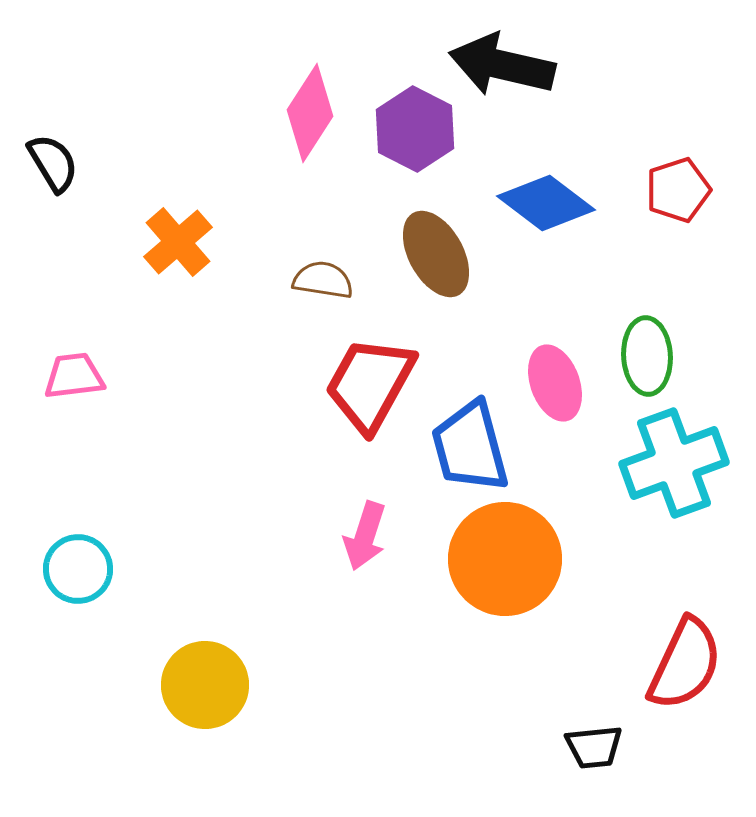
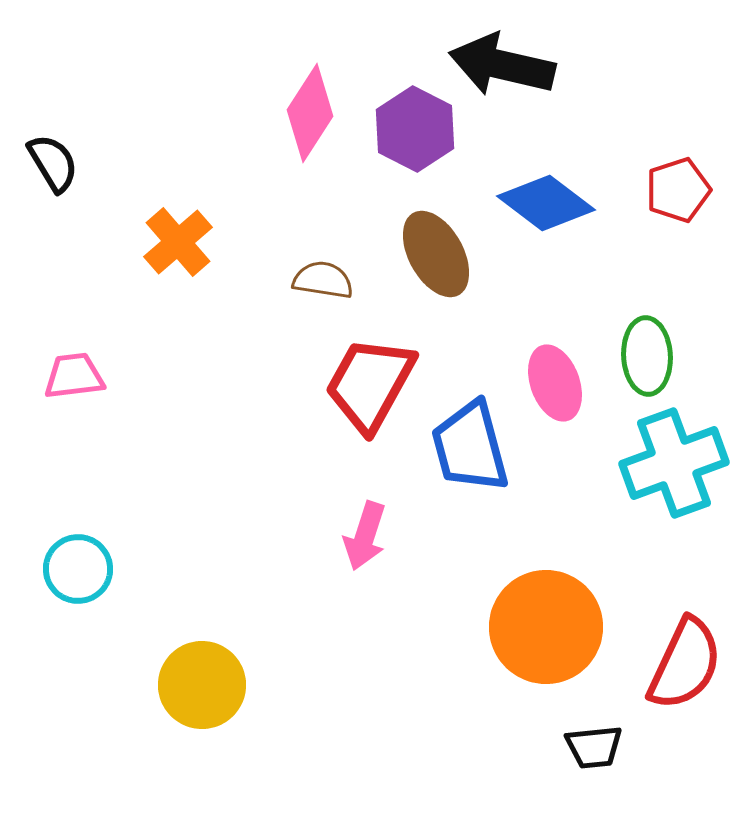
orange circle: moved 41 px right, 68 px down
yellow circle: moved 3 px left
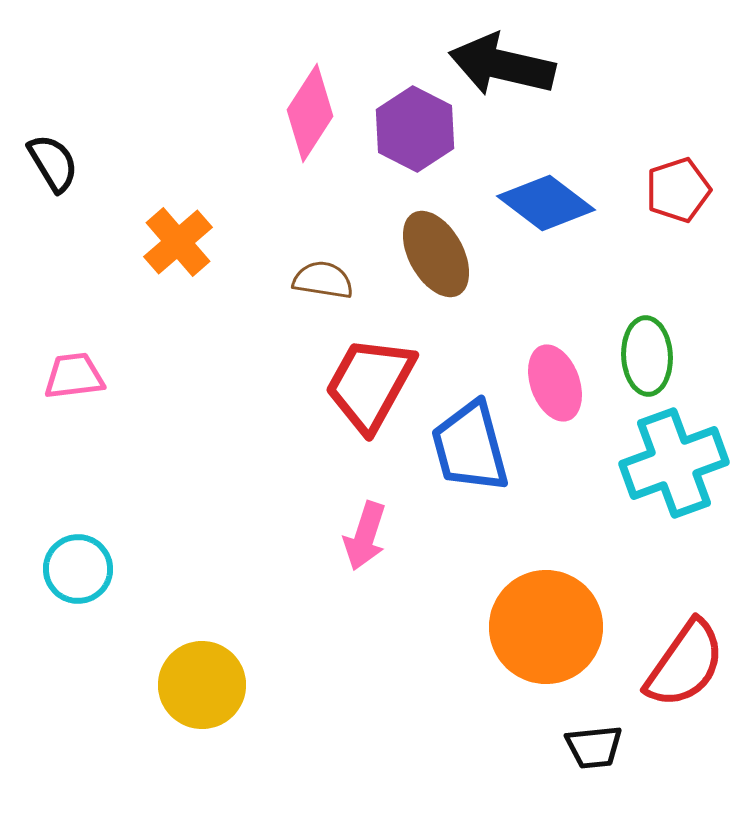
red semicircle: rotated 10 degrees clockwise
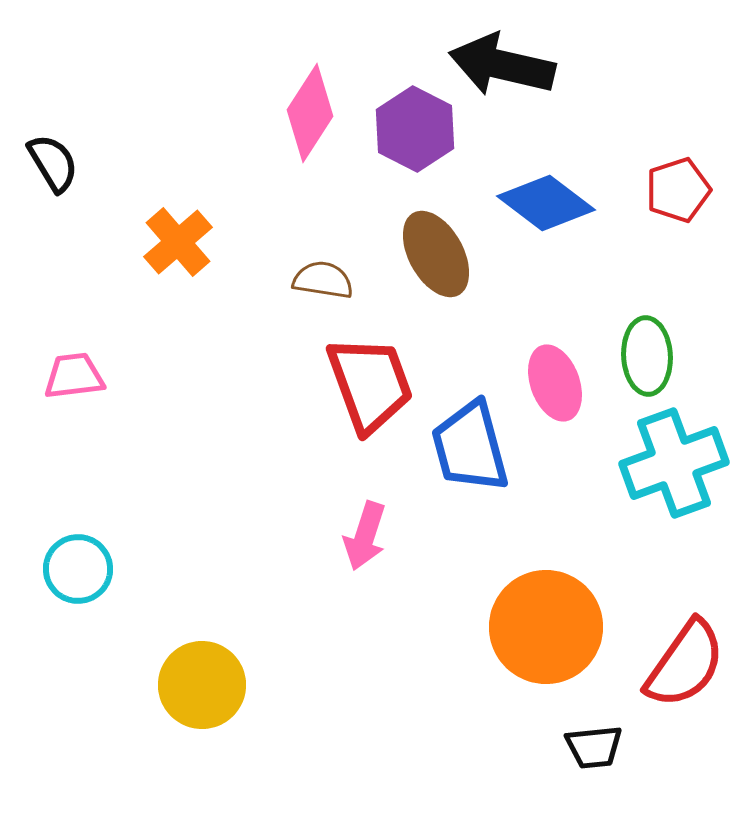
red trapezoid: rotated 131 degrees clockwise
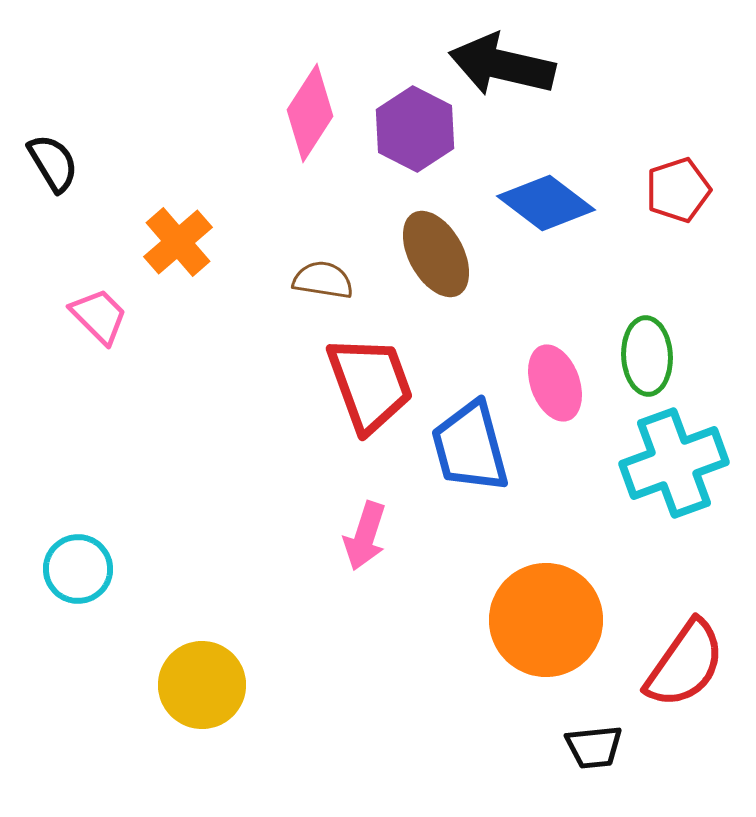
pink trapezoid: moved 25 px right, 60 px up; rotated 52 degrees clockwise
orange circle: moved 7 px up
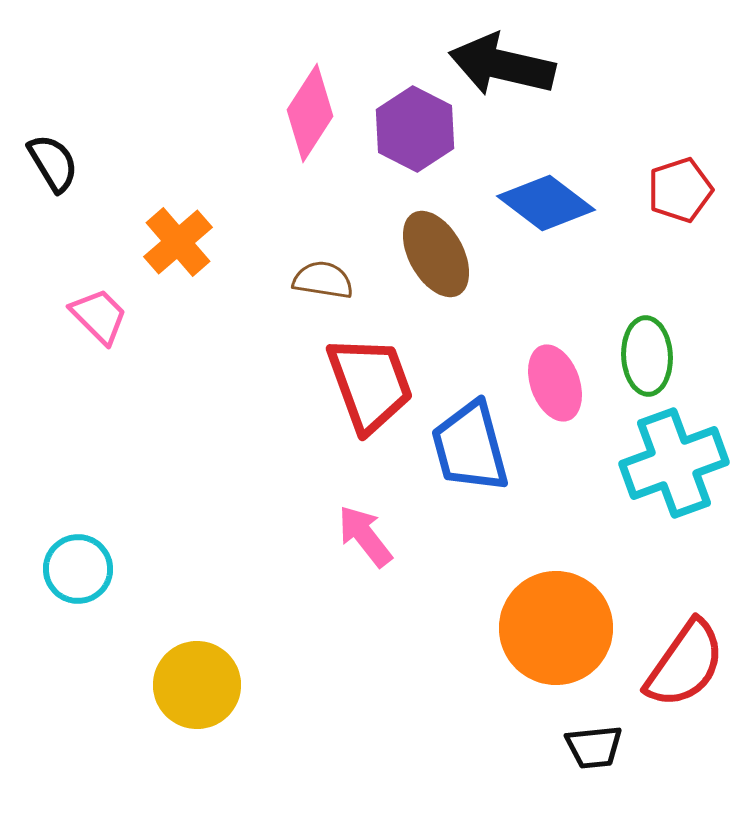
red pentagon: moved 2 px right
pink arrow: rotated 124 degrees clockwise
orange circle: moved 10 px right, 8 px down
yellow circle: moved 5 px left
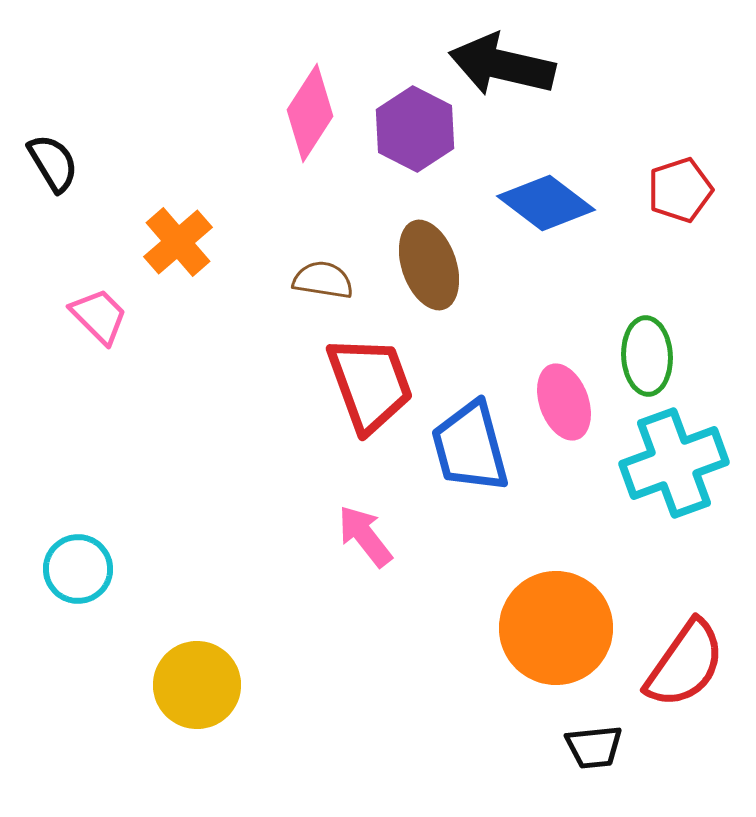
brown ellipse: moved 7 px left, 11 px down; rotated 10 degrees clockwise
pink ellipse: moved 9 px right, 19 px down
